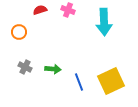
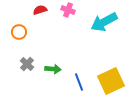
cyan arrow: rotated 64 degrees clockwise
gray cross: moved 2 px right, 3 px up; rotated 16 degrees clockwise
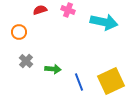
cyan arrow: rotated 140 degrees counterclockwise
gray cross: moved 1 px left, 3 px up
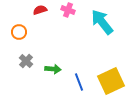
cyan arrow: moved 2 px left; rotated 140 degrees counterclockwise
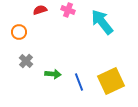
green arrow: moved 5 px down
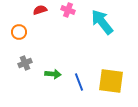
gray cross: moved 1 px left, 2 px down; rotated 24 degrees clockwise
yellow square: rotated 32 degrees clockwise
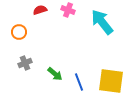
green arrow: moved 2 px right; rotated 35 degrees clockwise
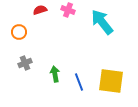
green arrow: rotated 140 degrees counterclockwise
